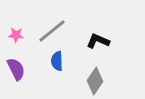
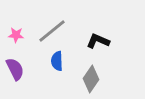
purple semicircle: moved 1 px left
gray diamond: moved 4 px left, 2 px up
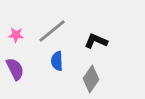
black L-shape: moved 2 px left
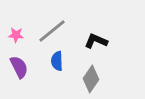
purple semicircle: moved 4 px right, 2 px up
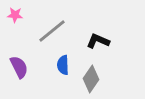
pink star: moved 1 px left, 20 px up
black L-shape: moved 2 px right
blue semicircle: moved 6 px right, 4 px down
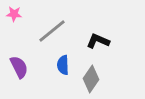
pink star: moved 1 px left, 1 px up
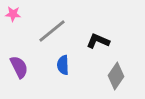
pink star: moved 1 px left
gray diamond: moved 25 px right, 3 px up
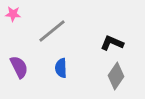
black L-shape: moved 14 px right, 2 px down
blue semicircle: moved 2 px left, 3 px down
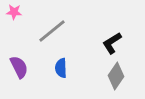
pink star: moved 1 px right, 2 px up
black L-shape: rotated 55 degrees counterclockwise
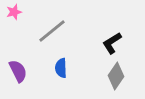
pink star: rotated 21 degrees counterclockwise
purple semicircle: moved 1 px left, 4 px down
